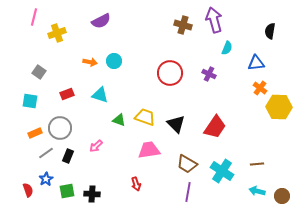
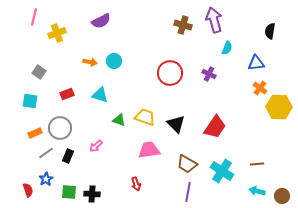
green square: moved 2 px right, 1 px down; rotated 14 degrees clockwise
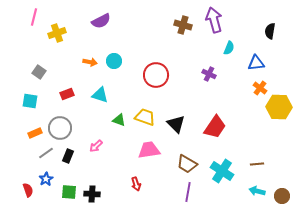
cyan semicircle: moved 2 px right
red circle: moved 14 px left, 2 px down
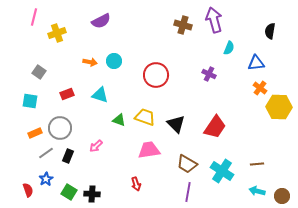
green square: rotated 28 degrees clockwise
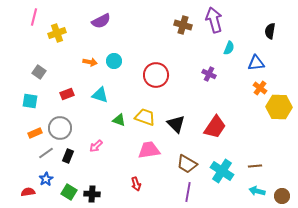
brown line: moved 2 px left, 2 px down
red semicircle: moved 2 px down; rotated 80 degrees counterclockwise
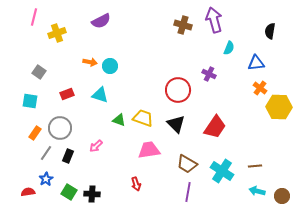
cyan circle: moved 4 px left, 5 px down
red circle: moved 22 px right, 15 px down
yellow trapezoid: moved 2 px left, 1 px down
orange rectangle: rotated 32 degrees counterclockwise
gray line: rotated 21 degrees counterclockwise
